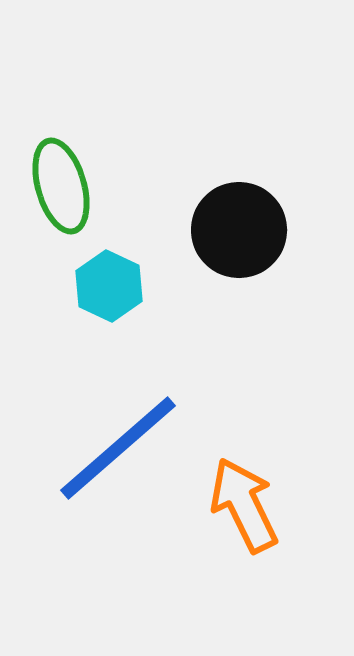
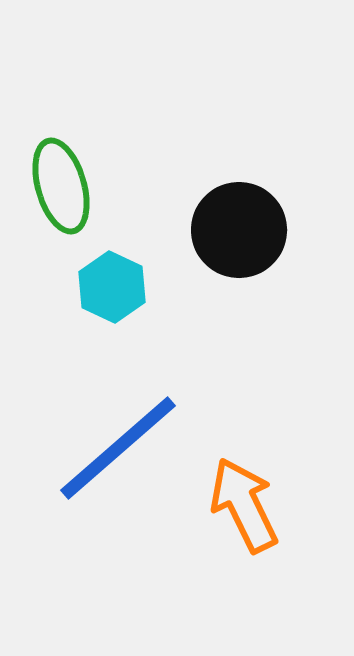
cyan hexagon: moved 3 px right, 1 px down
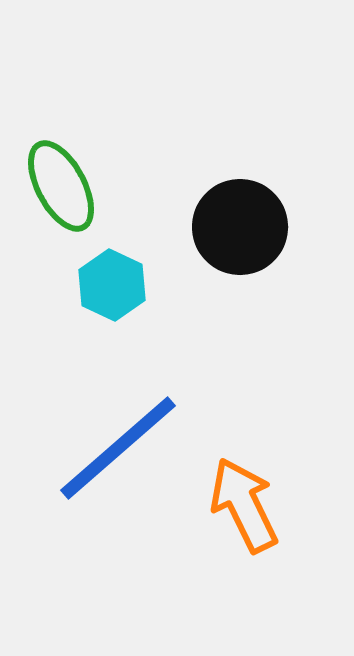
green ellipse: rotated 12 degrees counterclockwise
black circle: moved 1 px right, 3 px up
cyan hexagon: moved 2 px up
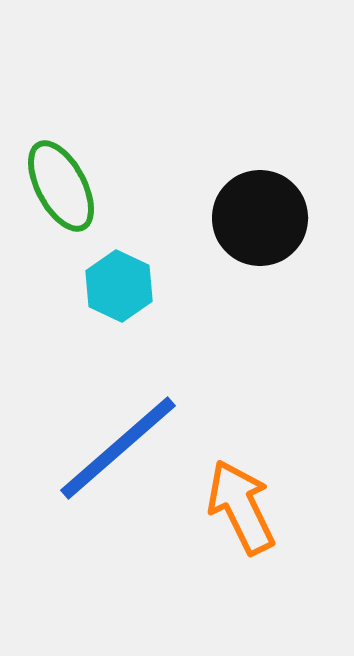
black circle: moved 20 px right, 9 px up
cyan hexagon: moved 7 px right, 1 px down
orange arrow: moved 3 px left, 2 px down
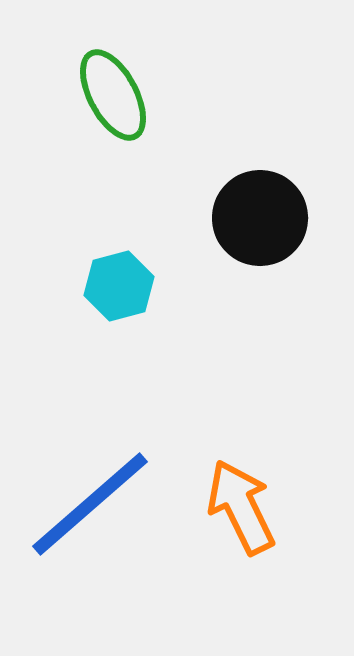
green ellipse: moved 52 px right, 91 px up
cyan hexagon: rotated 20 degrees clockwise
blue line: moved 28 px left, 56 px down
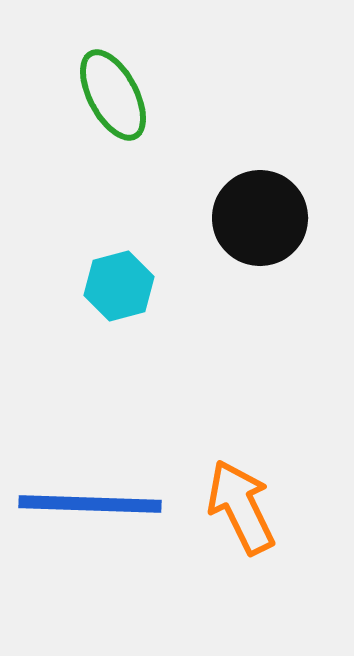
blue line: rotated 43 degrees clockwise
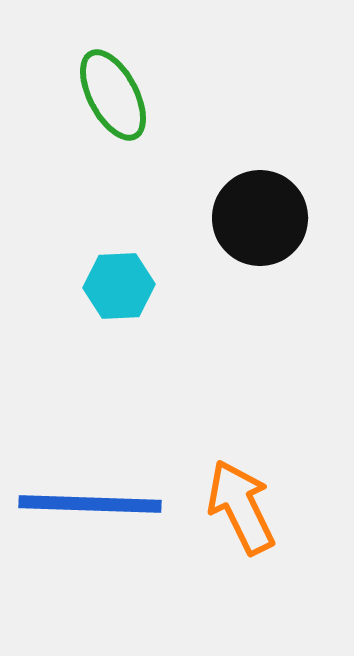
cyan hexagon: rotated 12 degrees clockwise
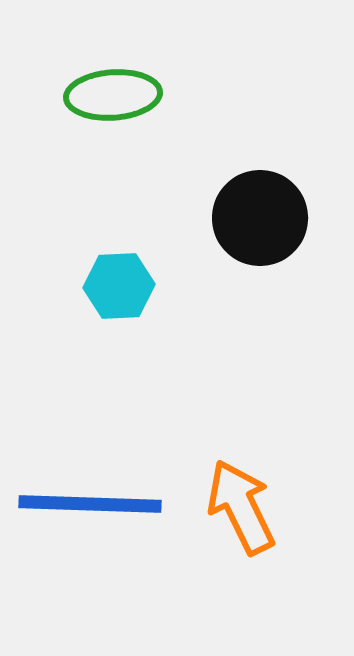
green ellipse: rotated 66 degrees counterclockwise
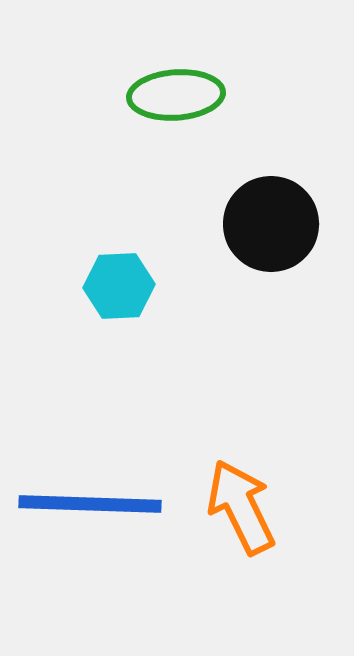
green ellipse: moved 63 px right
black circle: moved 11 px right, 6 px down
